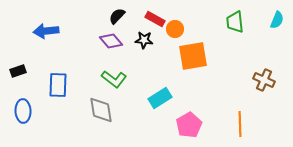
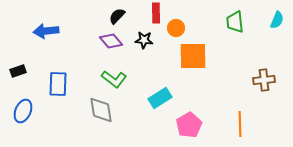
red rectangle: moved 1 px right, 6 px up; rotated 60 degrees clockwise
orange circle: moved 1 px right, 1 px up
orange square: rotated 8 degrees clockwise
brown cross: rotated 30 degrees counterclockwise
blue rectangle: moved 1 px up
blue ellipse: rotated 25 degrees clockwise
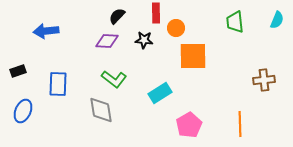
purple diamond: moved 4 px left; rotated 45 degrees counterclockwise
cyan rectangle: moved 5 px up
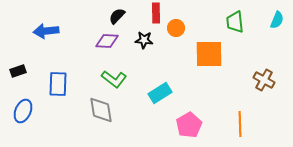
orange square: moved 16 px right, 2 px up
brown cross: rotated 35 degrees clockwise
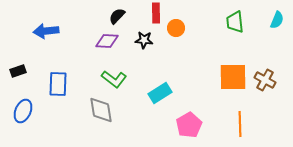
orange square: moved 24 px right, 23 px down
brown cross: moved 1 px right
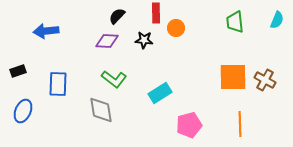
pink pentagon: rotated 15 degrees clockwise
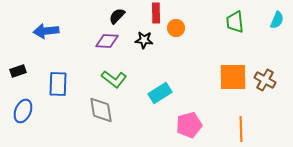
orange line: moved 1 px right, 5 px down
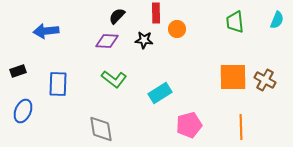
orange circle: moved 1 px right, 1 px down
gray diamond: moved 19 px down
orange line: moved 2 px up
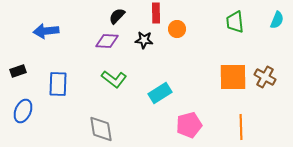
brown cross: moved 3 px up
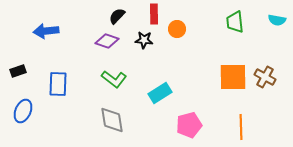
red rectangle: moved 2 px left, 1 px down
cyan semicircle: rotated 78 degrees clockwise
purple diamond: rotated 15 degrees clockwise
gray diamond: moved 11 px right, 9 px up
